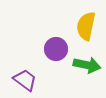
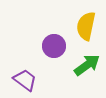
purple circle: moved 2 px left, 3 px up
green arrow: rotated 48 degrees counterclockwise
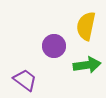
green arrow: rotated 28 degrees clockwise
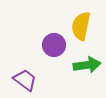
yellow semicircle: moved 5 px left
purple circle: moved 1 px up
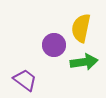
yellow semicircle: moved 2 px down
green arrow: moved 3 px left, 3 px up
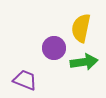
purple circle: moved 3 px down
purple trapezoid: rotated 15 degrees counterclockwise
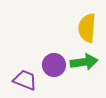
yellow semicircle: moved 6 px right; rotated 8 degrees counterclockwise
purple circle: moved 17 px down
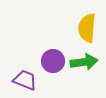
purple circle: moved 1 px left, 4 px up
